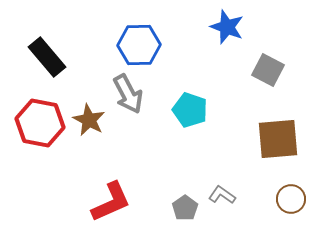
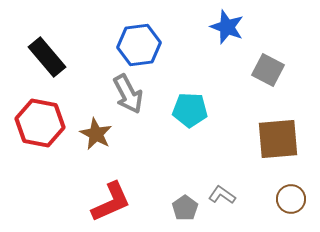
blue hexagon: rotated 6 degrees counterclockwise
cyan pentagon: rotated 16 degrees counterclockwise
brown star: moved 7 px right, 14 px down
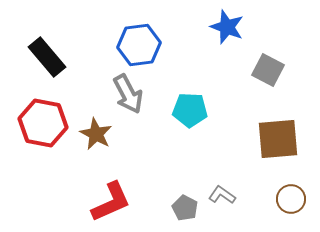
red hexagon: moved 3 px right
gray pentagon: rotated 10 degrees counterclockwise
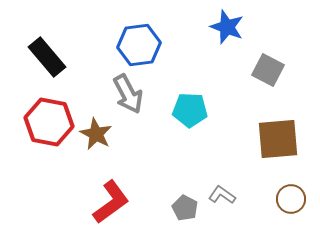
red hexagon: moved 6 px right, 1 px up
red L-shape: rotated 12 degrees counterclockwise
